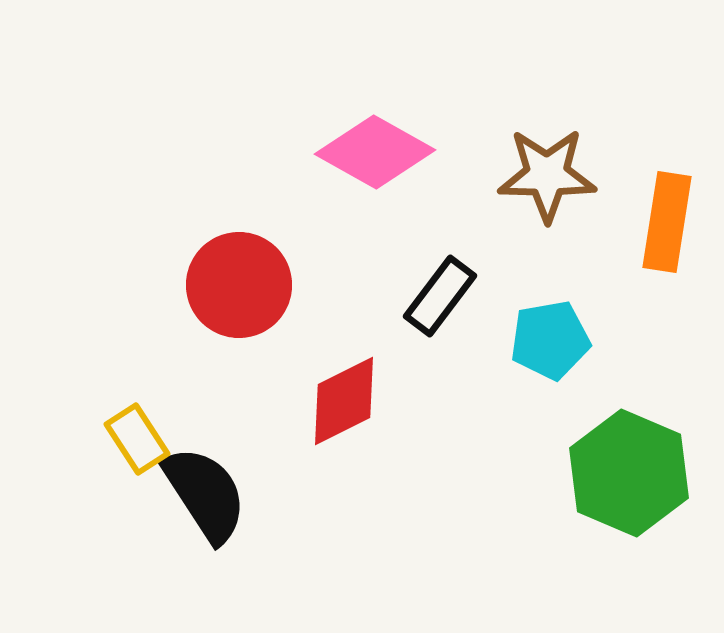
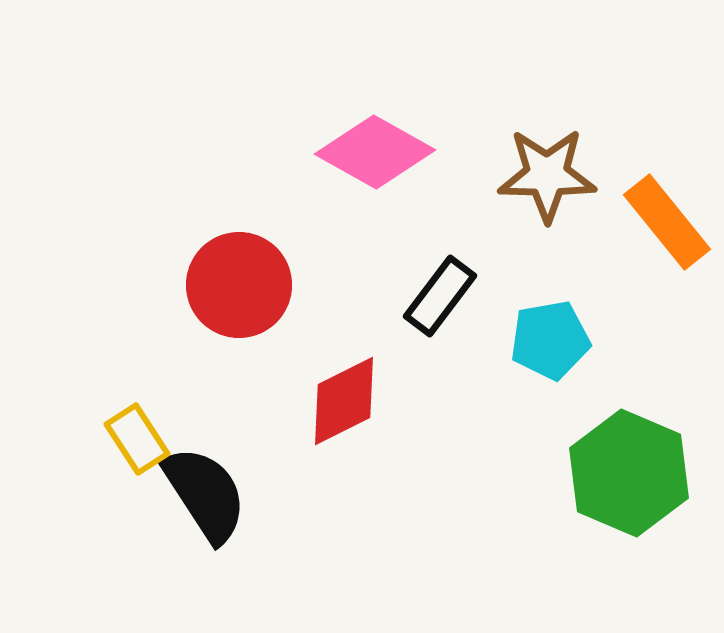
orange rectangle: rotated 48 degrees counterclockwise
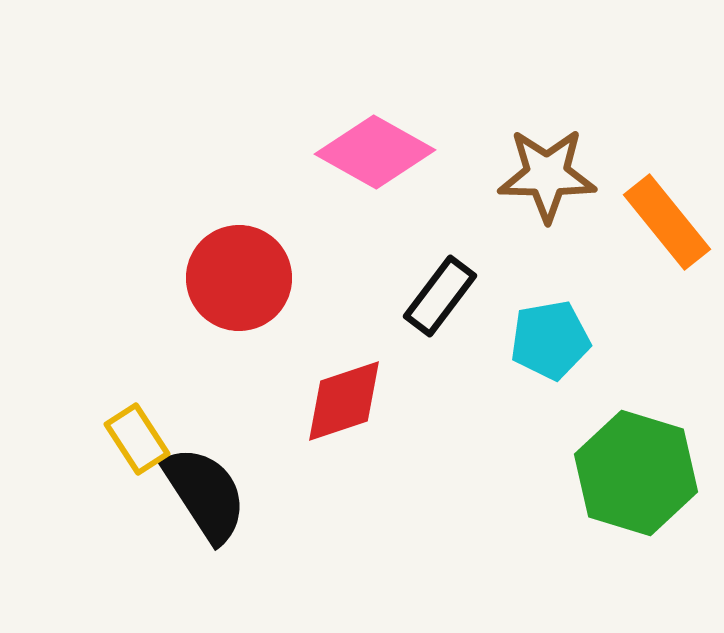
red circle: moved 7 px up
red diamond: rotated 8 degrees clockwise
green hexagon: moved 7 px right; rotated 6 degrees counterclockwise
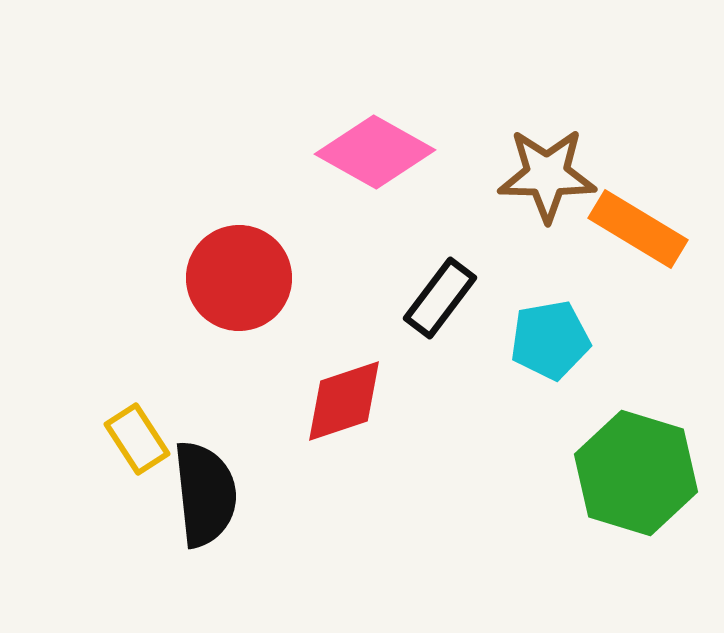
orange rectangle: moved 29 px left, 7 px down; rotated 20 degrees counterclockwise
black rectangle: moved 2 px down
black semicircle: rotated 27 degrees clockwise
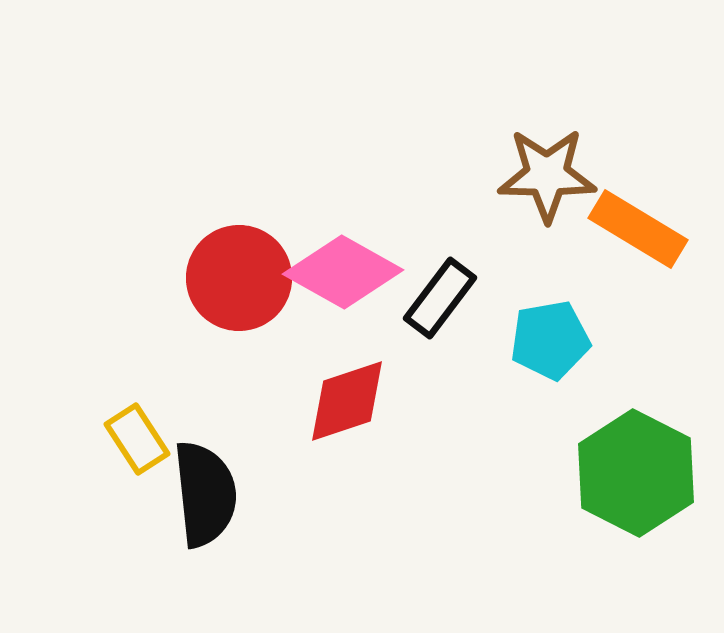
pink diamond: moved 32 px left, 120 px down
red diamond: moved 3 px right
green hexagon: rotated 10 degrees clockwise
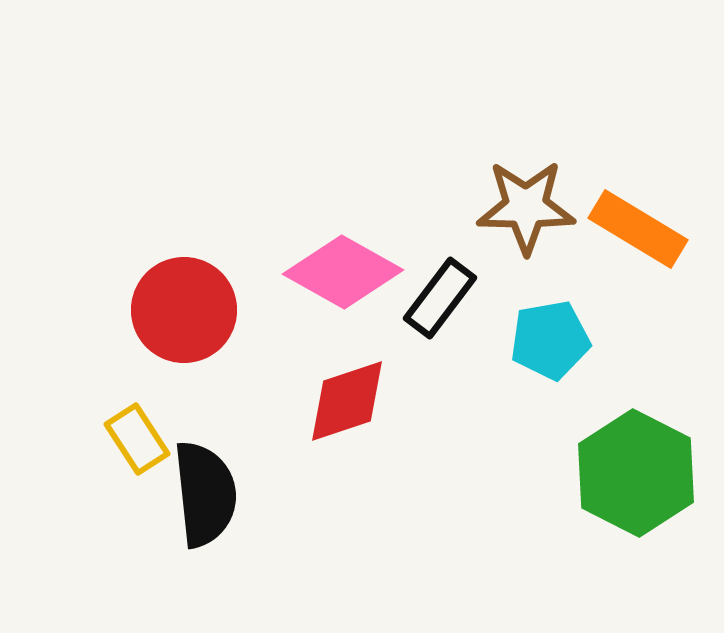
brown star: moved 21 px left, 32 px down
red circle: moved 55 px left, 32 px down
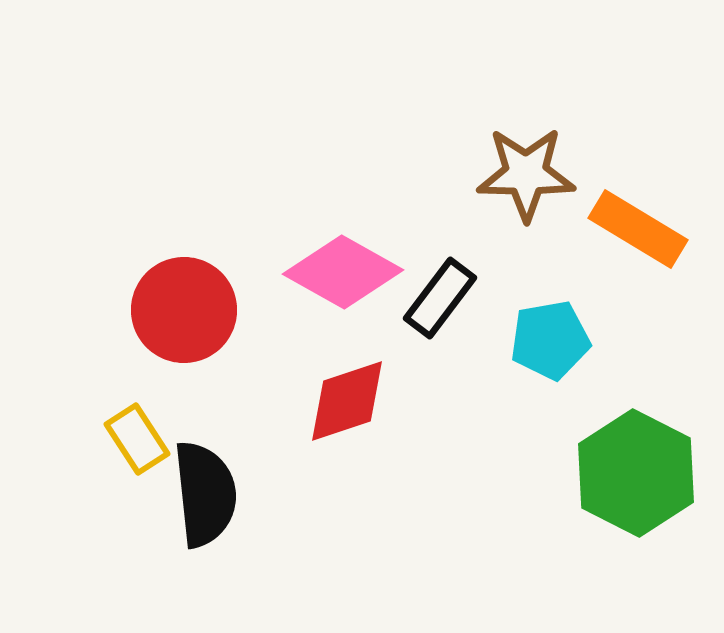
brown star: moved 33 px up
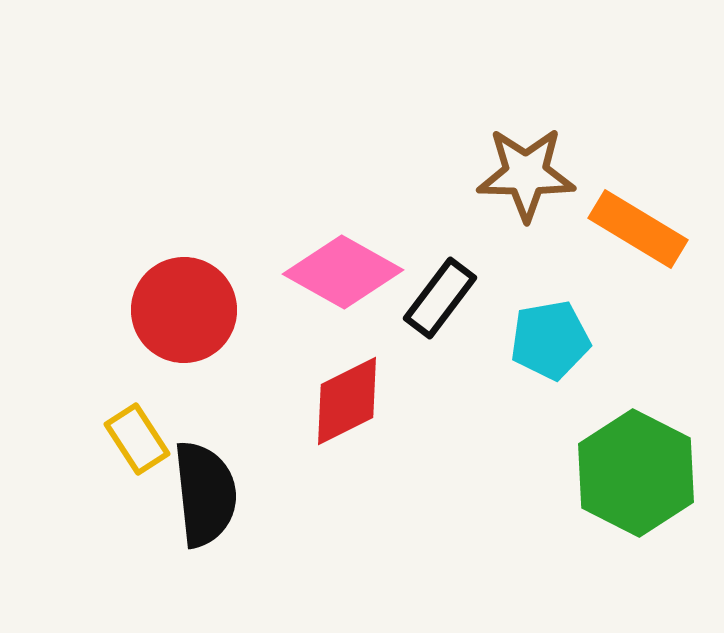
red diamond: rotated 8 degrees counterclockwise
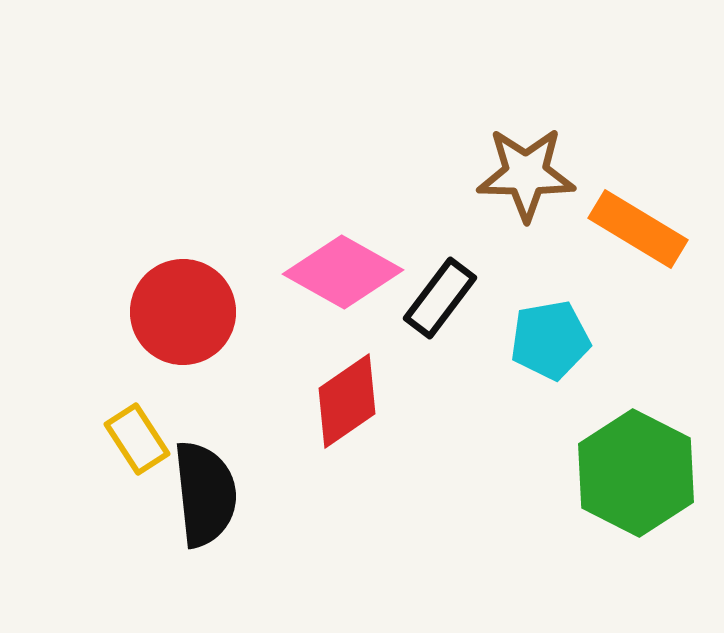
red circle: moved 1 px left, 2 px down
red diamond: rotated 8 degrees counterclockwise
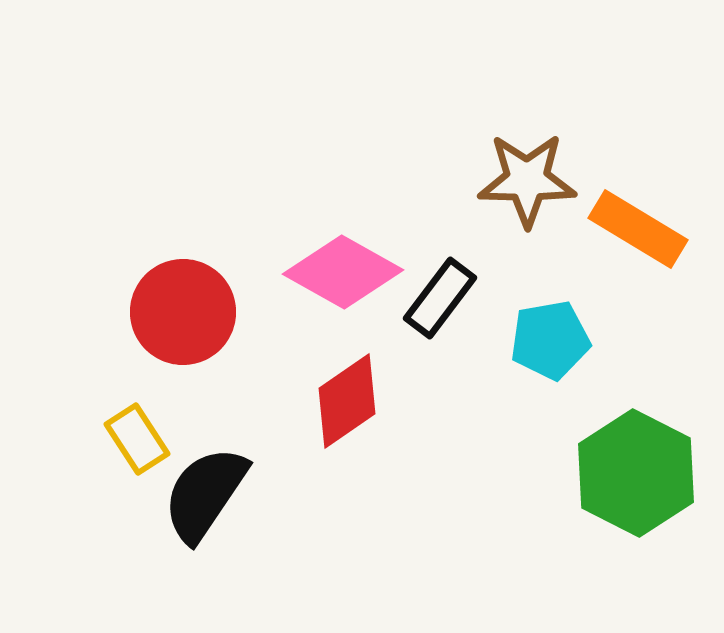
brown star: moved 1 px right, 6 px down
black semicircle: rotated 140 degrees counterclockwise
